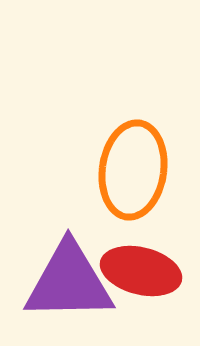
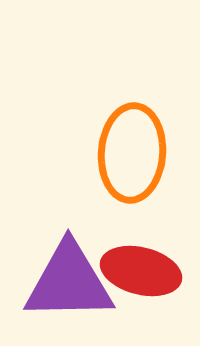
orange ellipse: moved 1 px left, 17 px up; rotated 4 degrees counterclockwise
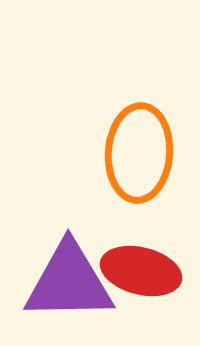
orange ellipse: moved 7 px right
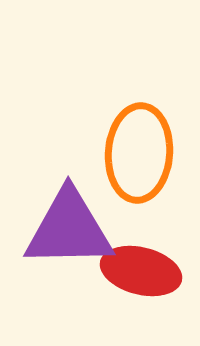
purple triangle: moved 53 px up
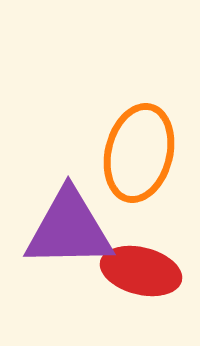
orange ellipse: rotated 10 degrees clockwise
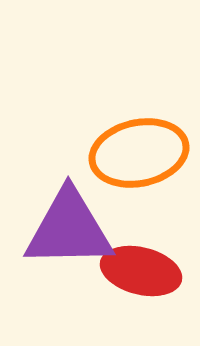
orange ellipse: rotated 64 degrees clockwise
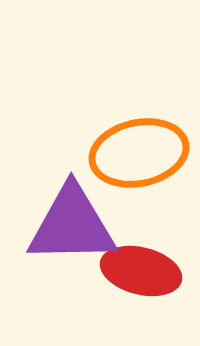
purple triangle: moved 3 px right, 4 px up
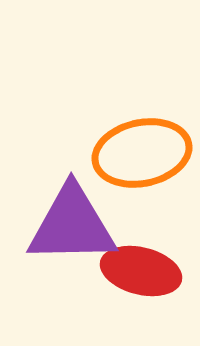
orange ellipse: moved 3 px right
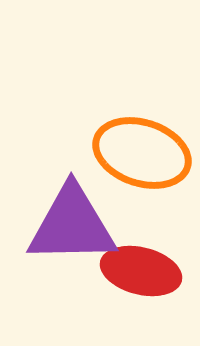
orange ellipse: rotated 30 degrees clockwise
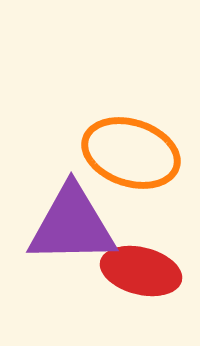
orange ellipse: moved 11 px left
